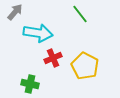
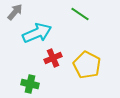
green line: rotated 18 degrees counterclockwise
cyan arrow: moved 1 px left; rotated 32 degrees counterclockwise
yellow pentagon: moved 2 px right, 1 px up
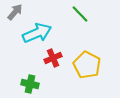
green line: rotated 12 degrees clockwise
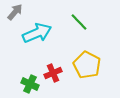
green line: moved 1 px left, 8 px down
red cross: moved 15 px down
green cross: rotated 12 degrees clockwise
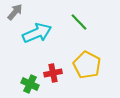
red cross: rotated 12 degrees clockwise
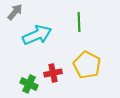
green line: rotated 42 degrees clockwise
cyan arrow: moved 2 px down
green cross: moved 1 px left
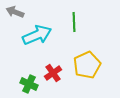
gray arrow: rotated 108 degrees counterclockwise
green line: moved 5 px left
yellow pentagon: rotated 20 degrees clockwise
red cross: rotated 24 degrees counterclockwise
